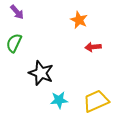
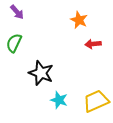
red arrow: moved 3 px up
cyan star: rotated 24 degrees clockwise
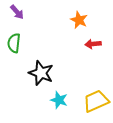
green semicircle: rotated 18 degrees counterclockwise
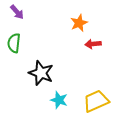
orange star: moved 3 px down; rotated 24 degrees clockwise
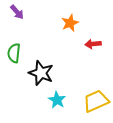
orange star: moved 9 px left
green semicircle: moved 10 px down
cyan star: moved 2 px left; rotated 12 degrees clockwise
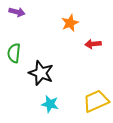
purple arrow: rotated 35 degrees counterclockwise
cyan star: moved 7 px left, 4 px down; rotated 18 degrees counterclockwise
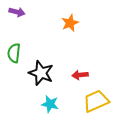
red arrow: moved 13 px left, 31 px down
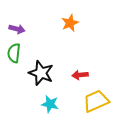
purple arrow: moved 17 px down
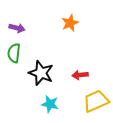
purple arrow: moved 1 px up
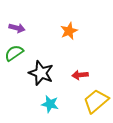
orange star: moved 1 px left, 8 px down
green semicircle: rotated 48 degrees clockwise
yellow trapezoid: rotated 16 degrees counterclockwise
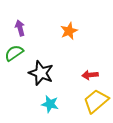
purple arrow: moved 3 px right; rotated 119 degrees counterclockwise
red arrow: moved 10 px right
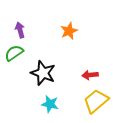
purple arrow: moved 2 px down
black star: moved 2 px right
